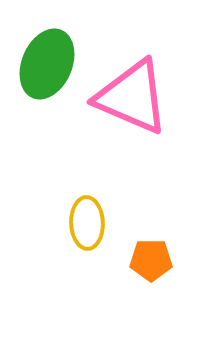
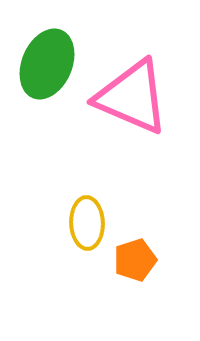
orange pentagon: moved 16 px left; rotated 18 degrees counterclockwise
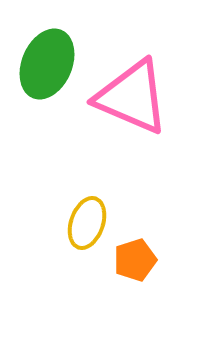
yellow ellipse: rotated 21 degrees clockwise
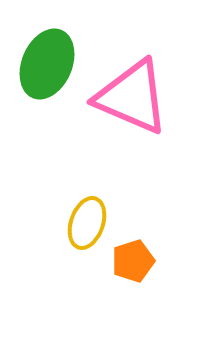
orange pentagon: moved 2 px left, 1 px down
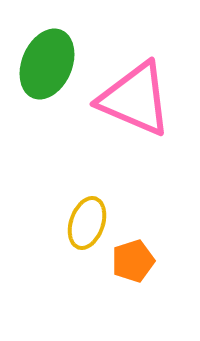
pink triangle: moved 3 px right, 2 px down
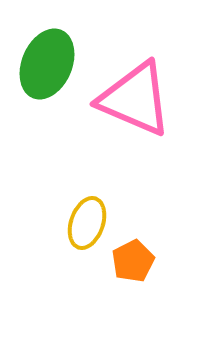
orange pentagon: rotated 9 degrees counterclockwise
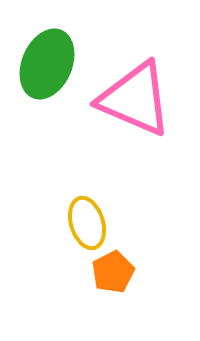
yellow ellipse: rotated 36 degrees counterclockwise
orange pentagon: moved 20 px left, 11 px down
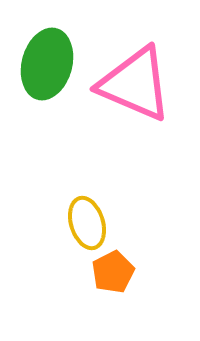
green ellipse: rotated 8 degrees counterclockwise
pink triangle: moved 15 px up
